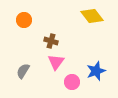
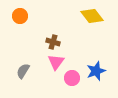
orange circle: moved 4 px left, 4 px up
brown cross: moved 2 px right, 1 px down
pink circle: moved 4 px up
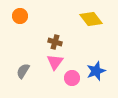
yellow diamond: moved 1 px left, 3 px down
brown cross: moved 2 px right
pink triangle: moved 1 px left
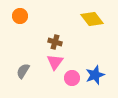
yellow diamond: moved 1 px right
blue star: moved 1 px left, 4 px down
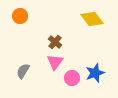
brown cross: rotated 24 degrees clockwise
blue star: moved 2 px up
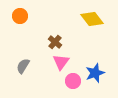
pink triangle: moved 6 px right
gray semicircle: moved 5 px up
pink circle: moved 1 px right, 3 px down
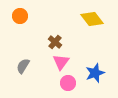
pink circle: moved 5 px left, 2 px down
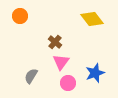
gray semicircle: moved 8 px right, 10 px down
